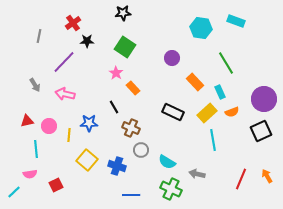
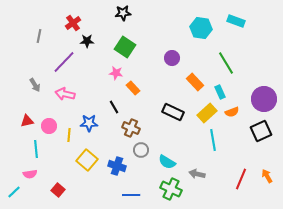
pink star at (116, 73): rotated 24 degrees counterclockwise
red square at (56, 185): moved 2 px right, 5 px down; rotated 24 degrees counterclockwise
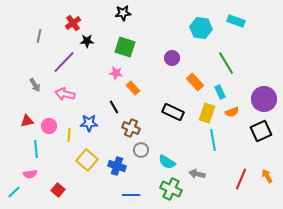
green square at (125, 47): rotated 15 degrees counterclockwise
yellow rectangle at (207, 113): rotated 30 degrees counterclockwise
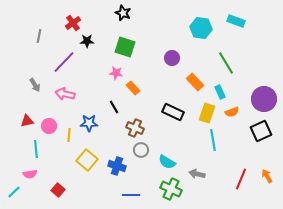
black star at (123, 13): rotated 28 degrees clockwise
brown cross at (131, 128): moved 4 px right
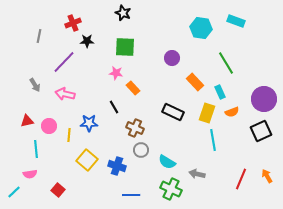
red cross at (73, 23): rotated 14 degrees clockwise
green square at (125, 47): rotated 15 degrees counterclockwise
